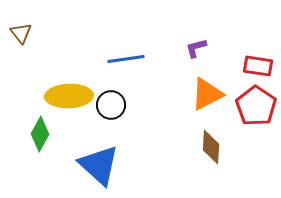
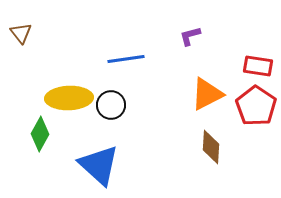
purple L-shape: moved 6 px left, 12 px up
yellow ellipse: moved 2 px down
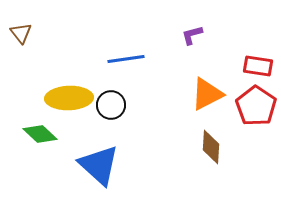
purple L-shape: moved 2 px right, 1 px up
green diamond: rotated 76 degrees counterclockwise
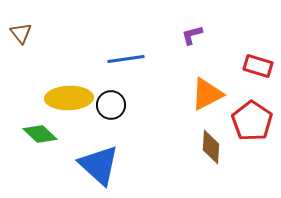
red rectangle: rotated 8 degrees clockwise
red pentagon: moved 4 px left, 15 px down
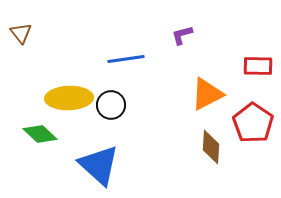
purple L-shape: moved 10 px left
red rectangle: rotated 16 degrees counterclockwise
red pentagon: moved 1 px right, 2 px down
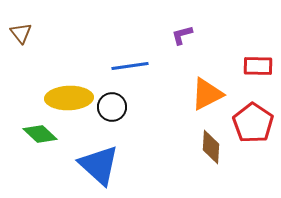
blue line: moved 4 px right, 7 px down
black circle: moved 1 px right, 2 px down
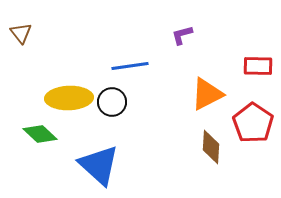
black circle: moved 5 px up
